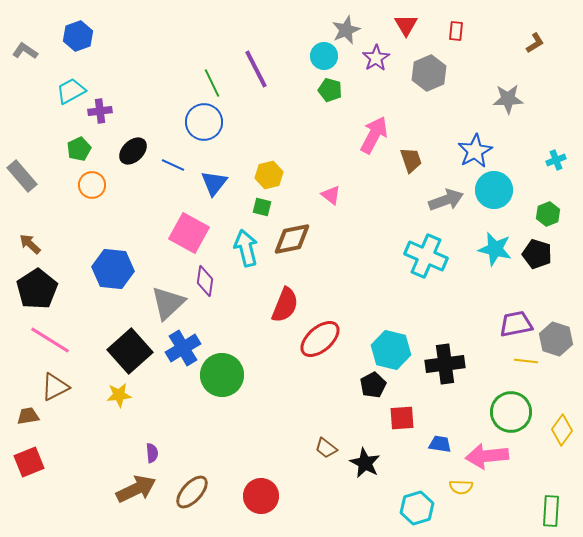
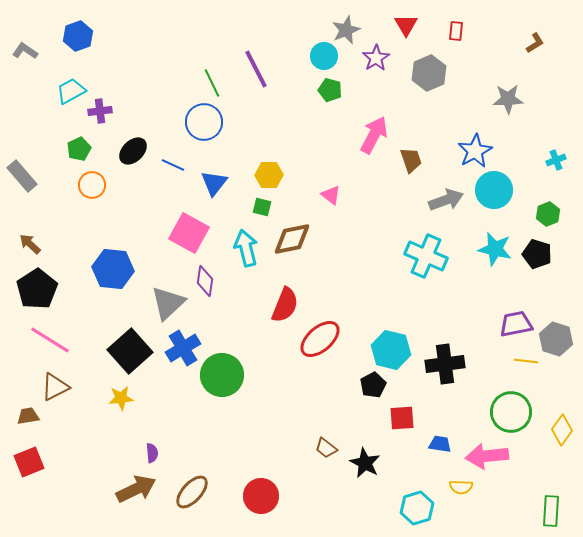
yellow hexagon at (269, 175): rotated 12 degrees clockwise
yellow star at (119, 395): moved 2 px right, 3 px down
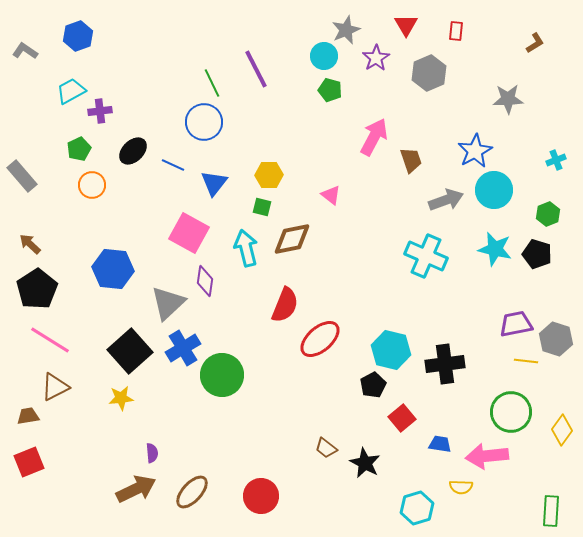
pink arrow at (374, 135): moved 2 px down
red square at (402, 418): rotated 36 degrees counterclockwise
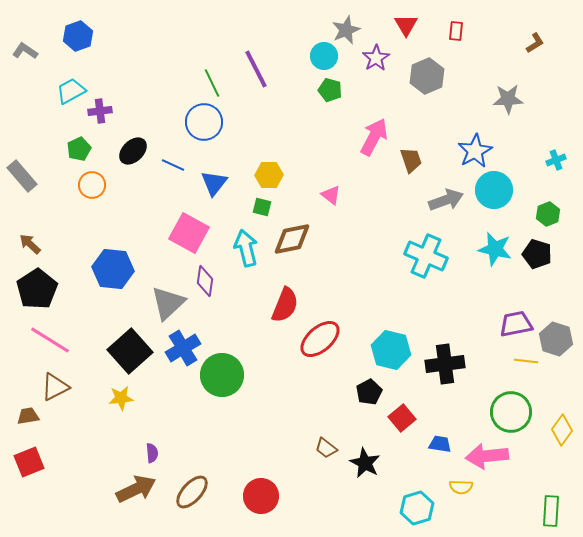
gray hexagon at (429, 73): moved 2 px left, 3 px down
black pentagon at (373, 385): moved 4 px left, 7 px down
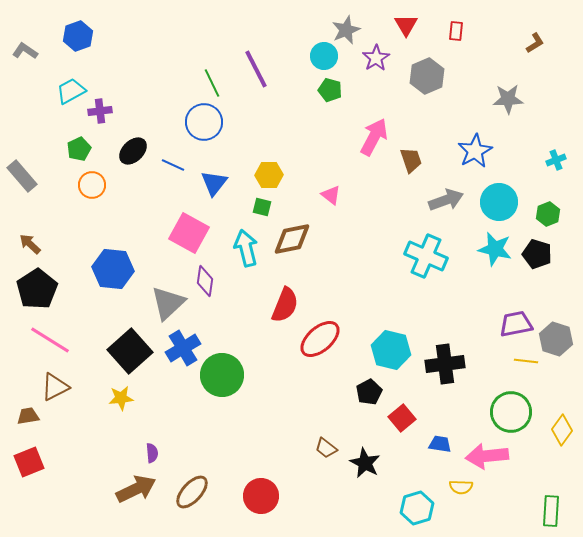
cyan circle at (494, 190): moved 5 px right, 12 px down
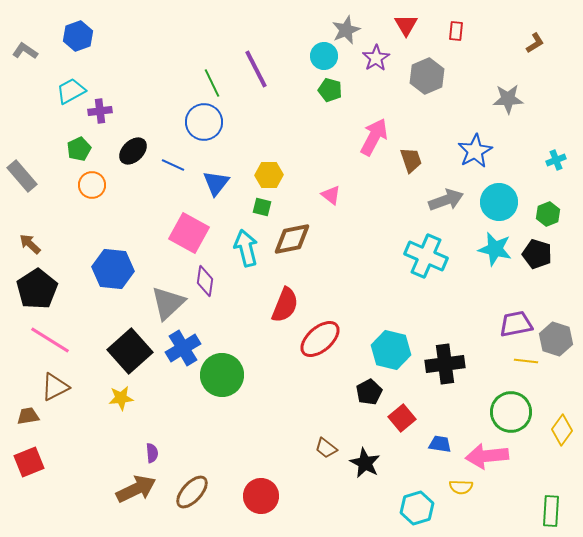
blue triangle at (214, 183): moved 2 px right
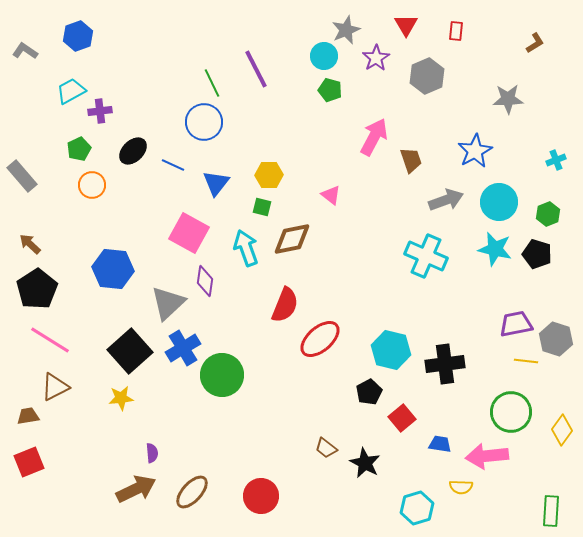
cyan arrow at (246, 248): rotated 6 degrees counterclockwise
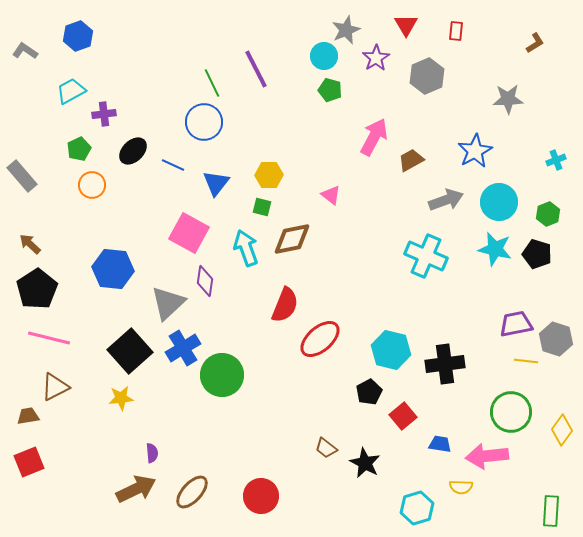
purple cross at (100, 111): moved 4 px right, 3 px down
brown trapezoid at (411, 160): rotated 100 degrees counterclockwise
pink line at (50, 340): moved 1 px left, 2 px up; rotated 18 degrees counterclockwise
red square at (402, 418): moved 1 px right, 2 px up
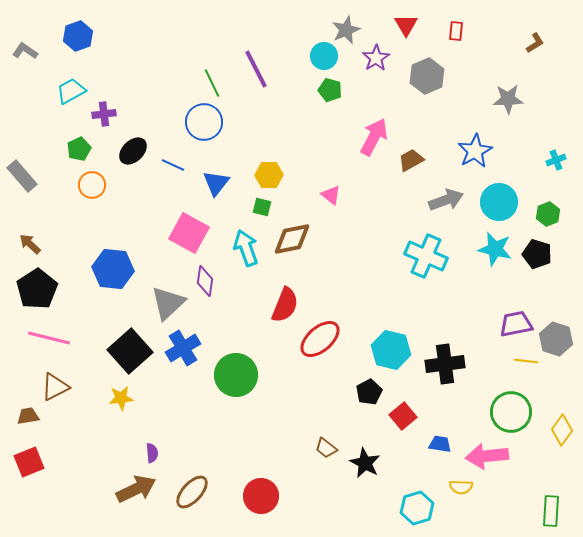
green circle at (222, 375): moved 14 px right
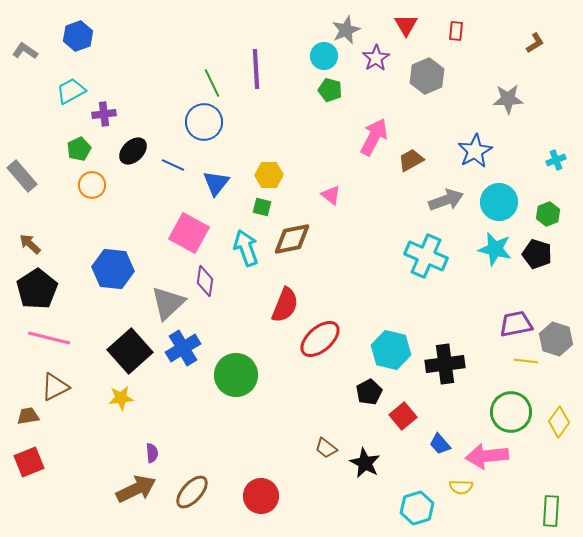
purple line at (256, 69): rotated 24 degrees clockwise
yellow diamond at (562, 430): moved 3 px left, 8 px up
blue trapezoid at (440, 444): rotated 140 degrees counterclockwise
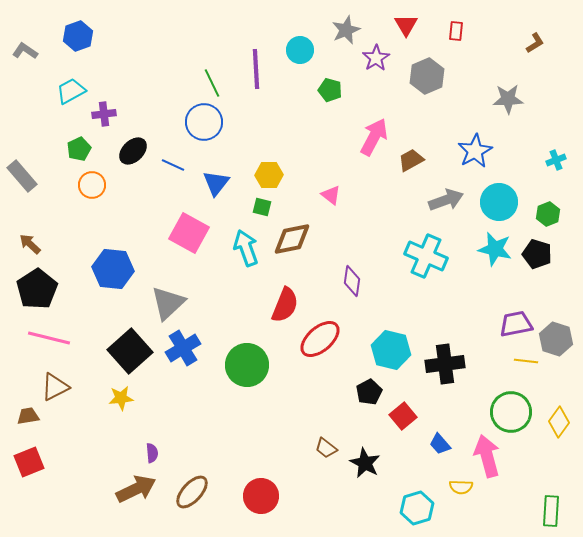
cyan circle at (324, 56): moved 24 px left, 6 px up
purple diamond at (205, 281): moved 147 px right
green circle at (236, 375): moved 11 px right, 10 px up
pink arrow at (487, 456): rotated 81 degrees clockwise
